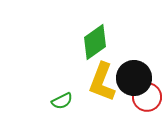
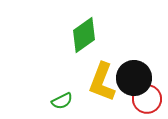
green diamond: moved 11 px left, 7 px up
red circle: moved 2 px down
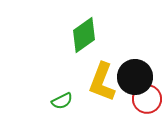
black circle: moved 1 px right, 1 px up
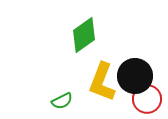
black circle: moved 1 px up
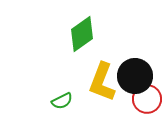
green diamond: moved 2 px left, 1 px up
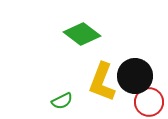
green diamond: rotated 72 degrees clockwise
red circle: moved 2 px right, 3 px down
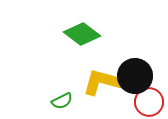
yellow L-shape: rotated 84 degrees clockwise
